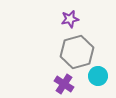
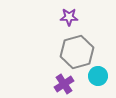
purple star: moved 1 px left, 2 px up; rotated 12 degrees clockwise
purple cross: rotated 24 degrees clockwise
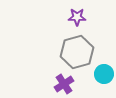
purple star: moved 8 px right
cyan circle: moved 6 px right, 2 px up
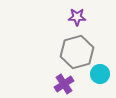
cyan circle: moved 4 px left
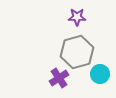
purple cross: moved 5 px left, 6 px up
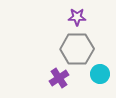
gray hexagon: moved 3 px up; rotated 16 degrees clockwise
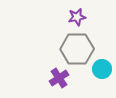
purple star: rotated 12 degrees counterclockwise
cyan circle: moved 2 px right, 5 px up
